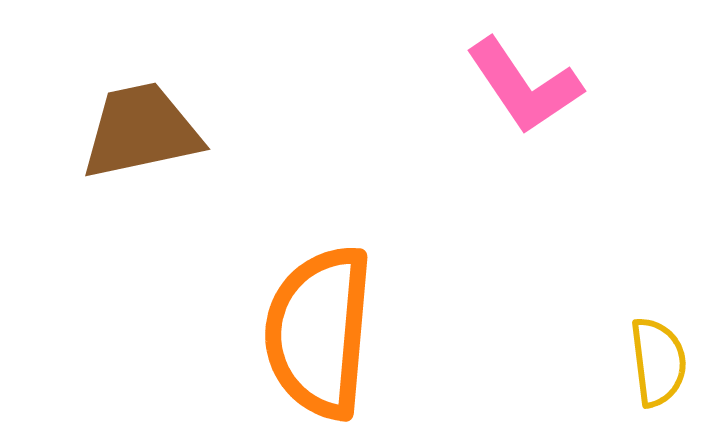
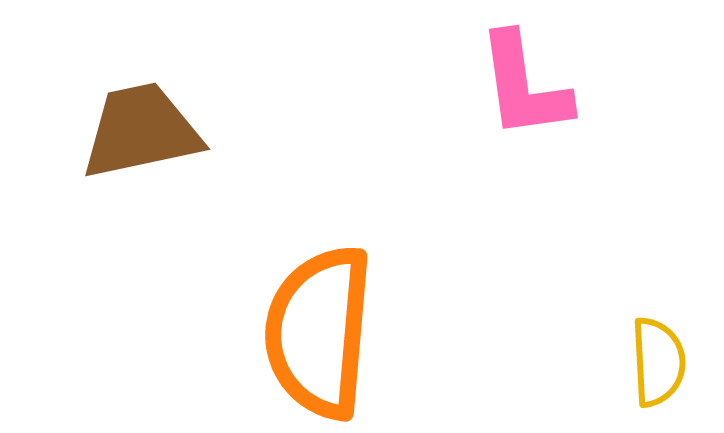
pink L-shape: rotated 26 degrees clockwise
yellow semicircle: rotated 4 degrees clockwise
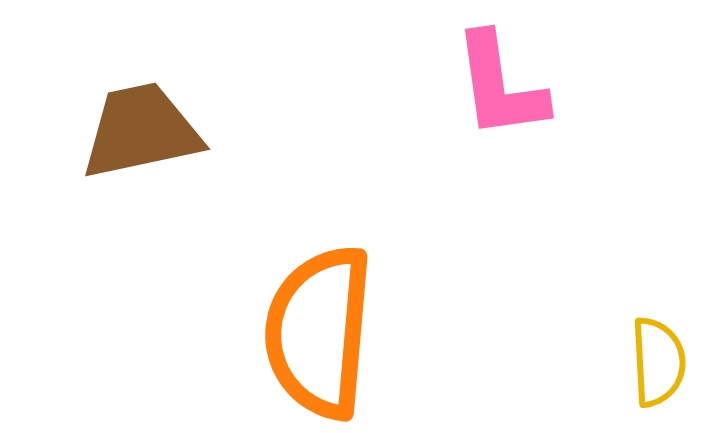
pink L-shape: moved 24 px left
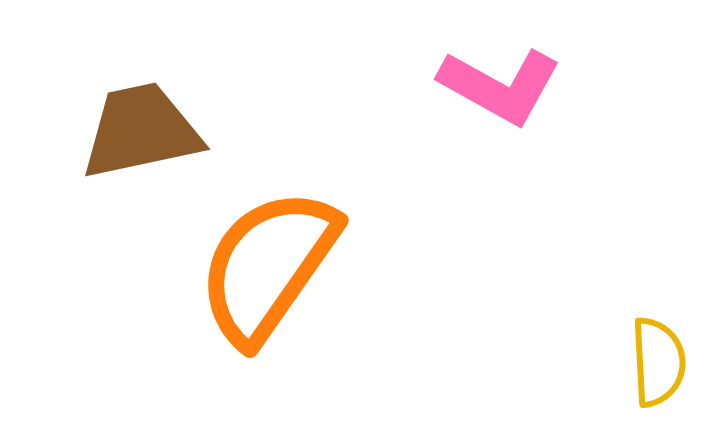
pink L-shape: rotated 53 degrees counterclockwise
orange semicircle: moved 51 px left, 66 px up; rotated 30 degrees clockwise
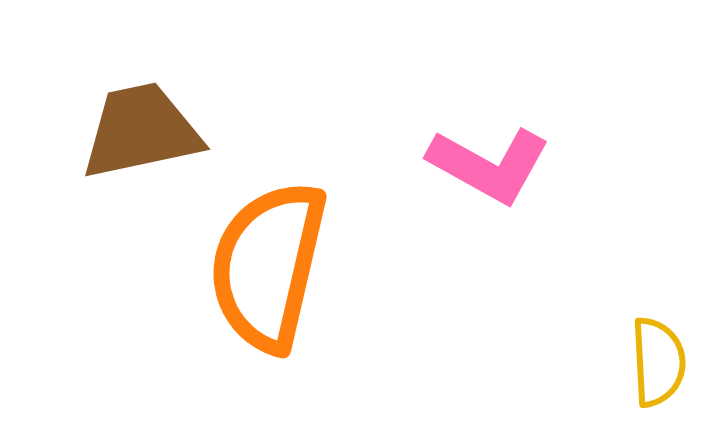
pink L-shape: moved 11 px left, 79 px down
orange semicircle: rotated 22 degrees counterclockwise
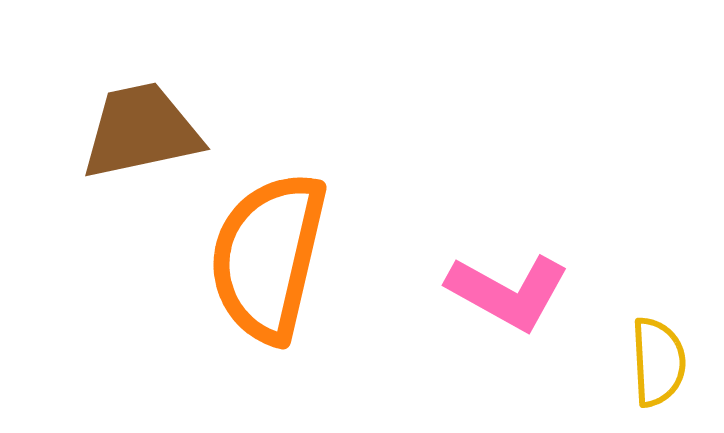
pink L-shape: moved 19 px right, 127 px down
orange semicircle: moved 9 px up
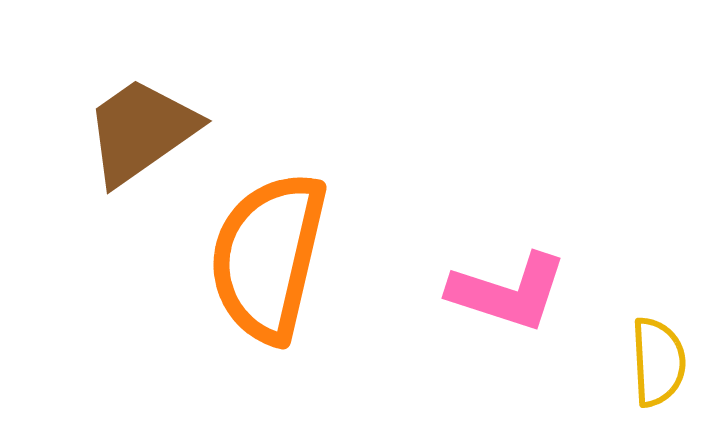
brown trapezoid: rotated 23 degrees counterclockwise
pink L-shape: rotated 11 degrees counterclockwise
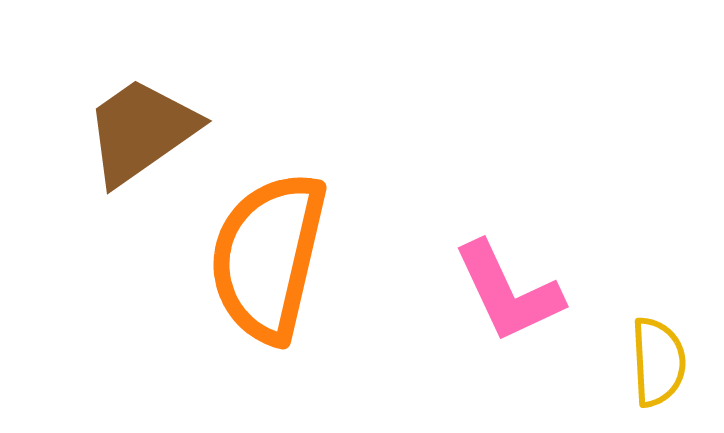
pink L-shape: rotated 47 degrees clockwise
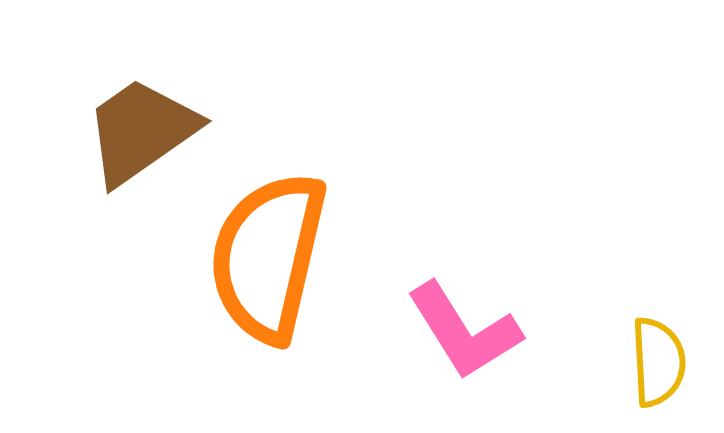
pink L-shape: moved 44 px left, 39 px down; rotated 7 degrees counterclockwise
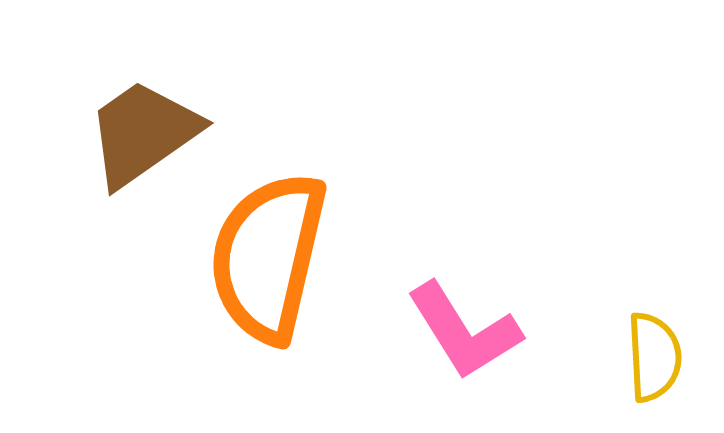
brown trapezoid: moved 2 px right, 2 px down
yellow semicircle: moved 4 px left, 5 px up
